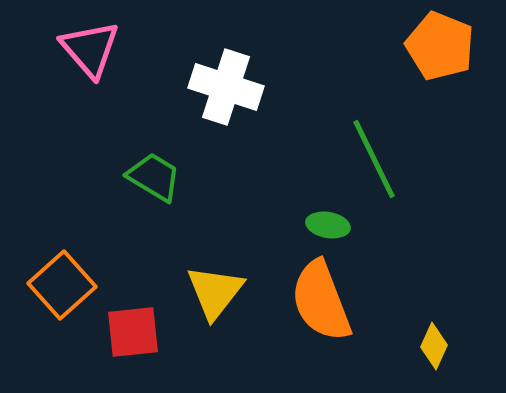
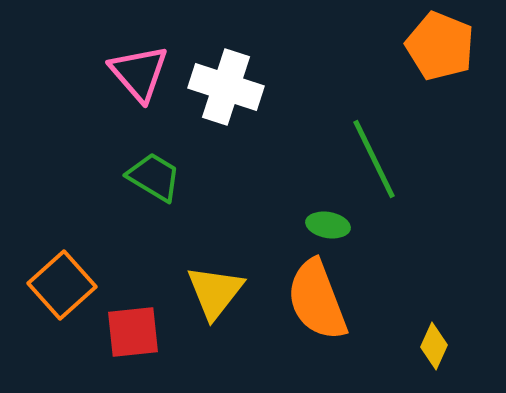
pink triangle: moved 49 px right, 24 px down
orange semicircle: moved 4 px left, 1 px up
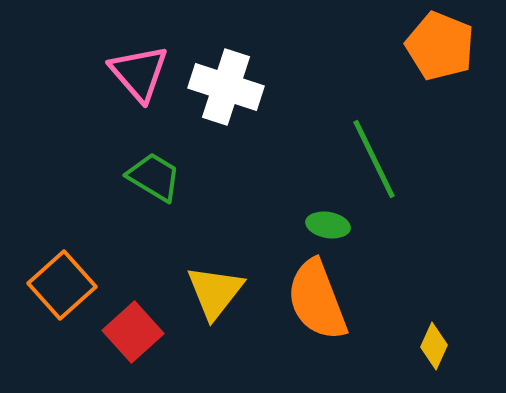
red square: rotated 36 degrees counterclockwise
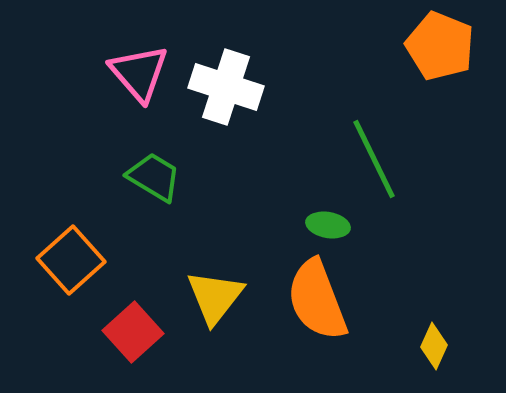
orange square: moved 9 px right, 25 px up
yellow triangle: moved 5 px down
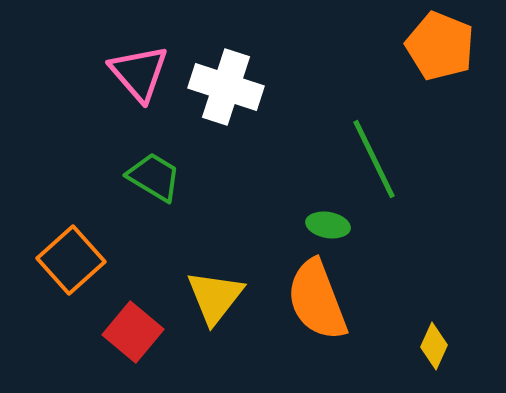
red square: rotated 8 degrees counterclockwise
